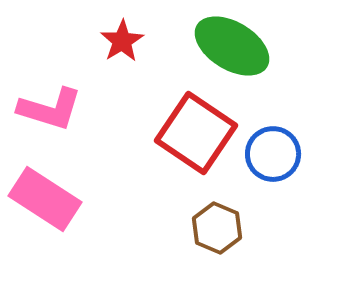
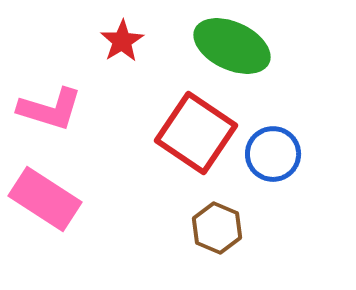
green ellipse: rotated 6 degrees counterclockwise
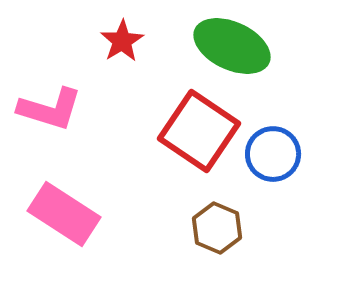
red square: moved 3 px right, 2 px up
pink rectangle: moved 19 px right, 15 px down
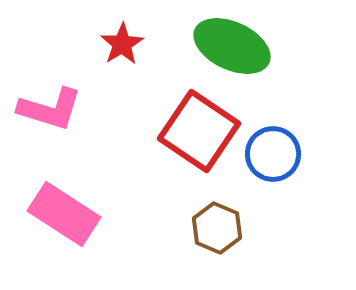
red star: moved 3 px down
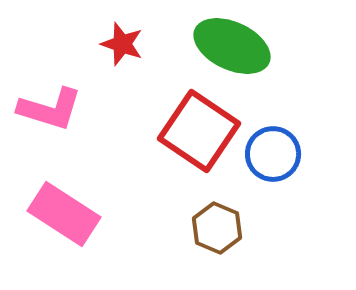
red star: rotated 21 degrees counterclockwise
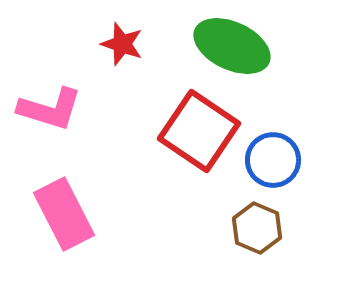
blue circle: moved 6 px down
pink rectangle: rotated 30 degrees clockwise
brown hexagon: moved 40 px right
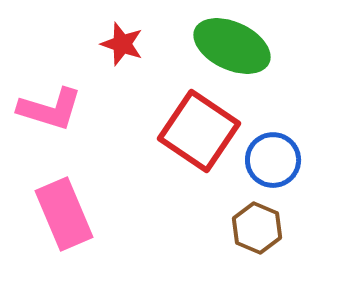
pink rectangle: rotated 4 degrees clockwise
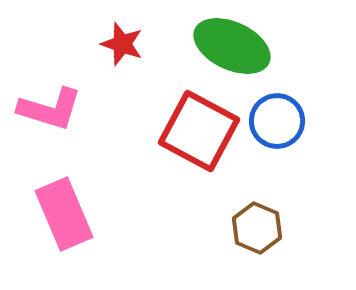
red square: rotated 6 degrees counterclockwise
blue circle: moved 4 px right, 39 px up
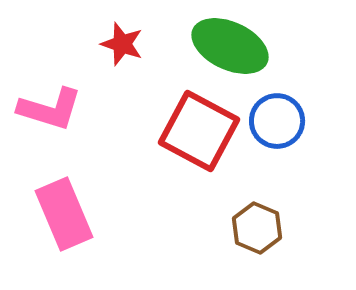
green ellipse: moved 2 px left
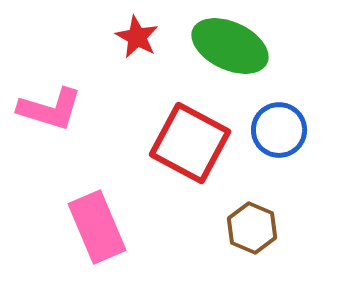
red star: moved 15 px right, 7 px up; rotated 9 degrees clockwise
blue circle: moved 2 px right, 9 px down
red square: moved 9 px left, 12 px down
pink rectangle: moved 33 px right, 13 px down
brown hexagon: moved 5 px left
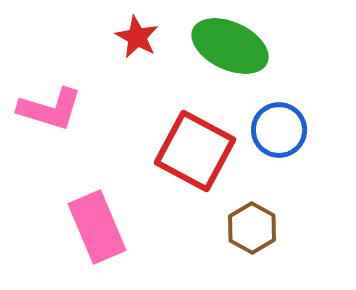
red square: moved 5 px right, 8 px down
brown hexagon: rotated 6 degrees clockwise
